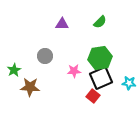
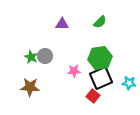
green star: moved 17 px right, 13 px up; rotated 16 degrees counterclockwise
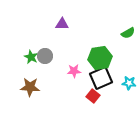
green semicircle: moved 28 px right, 11 px down; rotated 16 degrees clockwise
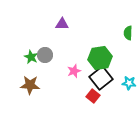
green semicircle: rotated 120 degrees clockwise
gray circle: moved 1 px up
pink star: rotated 16 degrees counterclockwise
black square: rotated 15 degrees counterclockwise
brown star: moved 2 px up
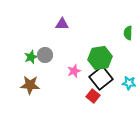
green star: rotated 24 degrees clockwise
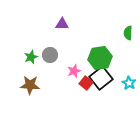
gray circle: moved 5 px right
cyan star: rotated 24 degrees clockwise
red square: moved 7 px left, 13 px up
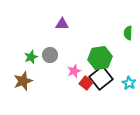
brown star: moved 7 px left, 4 px up; rotated 24 degrees counterclockwise
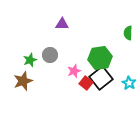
green star: moved 1 px left, 3 px down
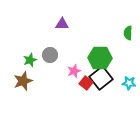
green hexagon: rotated 10 degrees clockwise
cyan star: rotated 24 degrees counterclockwise
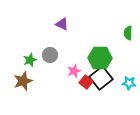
purple triangle: rotated 24 degrees clockwise
red square: moved 1 px up
